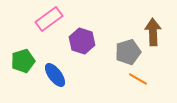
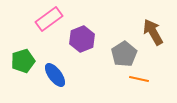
brown arrow: rotated 28 degrees counterclockwise
purple hexagon: moved 2 px up; rotated 20 degrees clockwise
gray pentagon: moved 4 px left, 2 px down; rotated 15 degrees counterclockwise
orange line: moved 1 px right; rotated 18 degrees counterclockwise
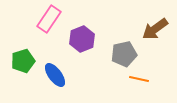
pink rectangle: rotated 20 degrees counterclockwise
brown arrow: moved 2 px right, 3 px up; rotated 96 degrees counterclockwise
gray pentagon: rotated 20 degrees clockwise
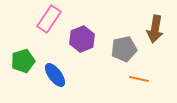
brown arrow: rotated 44 degrees counterclockwise
gray pentagon: moved 5 px up
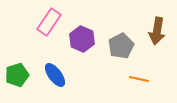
pink rectangle: moved 3 px down
brown arrow: moved 2 px right, 2 px down
purple hexagon: rotated 15 degrees counterclockwise
gray pentagon: moved 3 px left, 3 px up; rotated 15 degrees counterclockwise
green pentagon: moved 6 px left, 14 px down
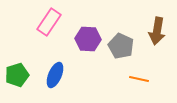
purple hexagon: moved 6 px right; rotated 20 degrees counterclockwise
gray pentagon: rotated 20 degrees counterclockwise
blue ellipse: rotated 60 degrees clockwise
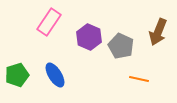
brown arrow: moved 1 px right, 1 px down; rotated 12 degrees clockwise
purple hexagon: moved 1 px right, 2 px up; rotated 20 degrees clockwise
blue ellipse: rotated 55 degrees counterclockwise
